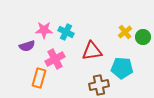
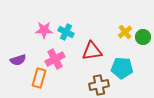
purple semicircle: moved 9 px left, 14 px down
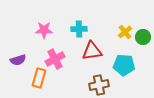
cyan cross: moved 13 px right, 3 px up; rotated 28 degrees counterclockwise
cyan pentagon: moved 2 px right, 3 px up
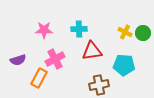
yellow cross: rotated 24 degrees counterclockwise
green circle: moved 4 px up
orange rectangle: rotated 12 degrees clockwise
